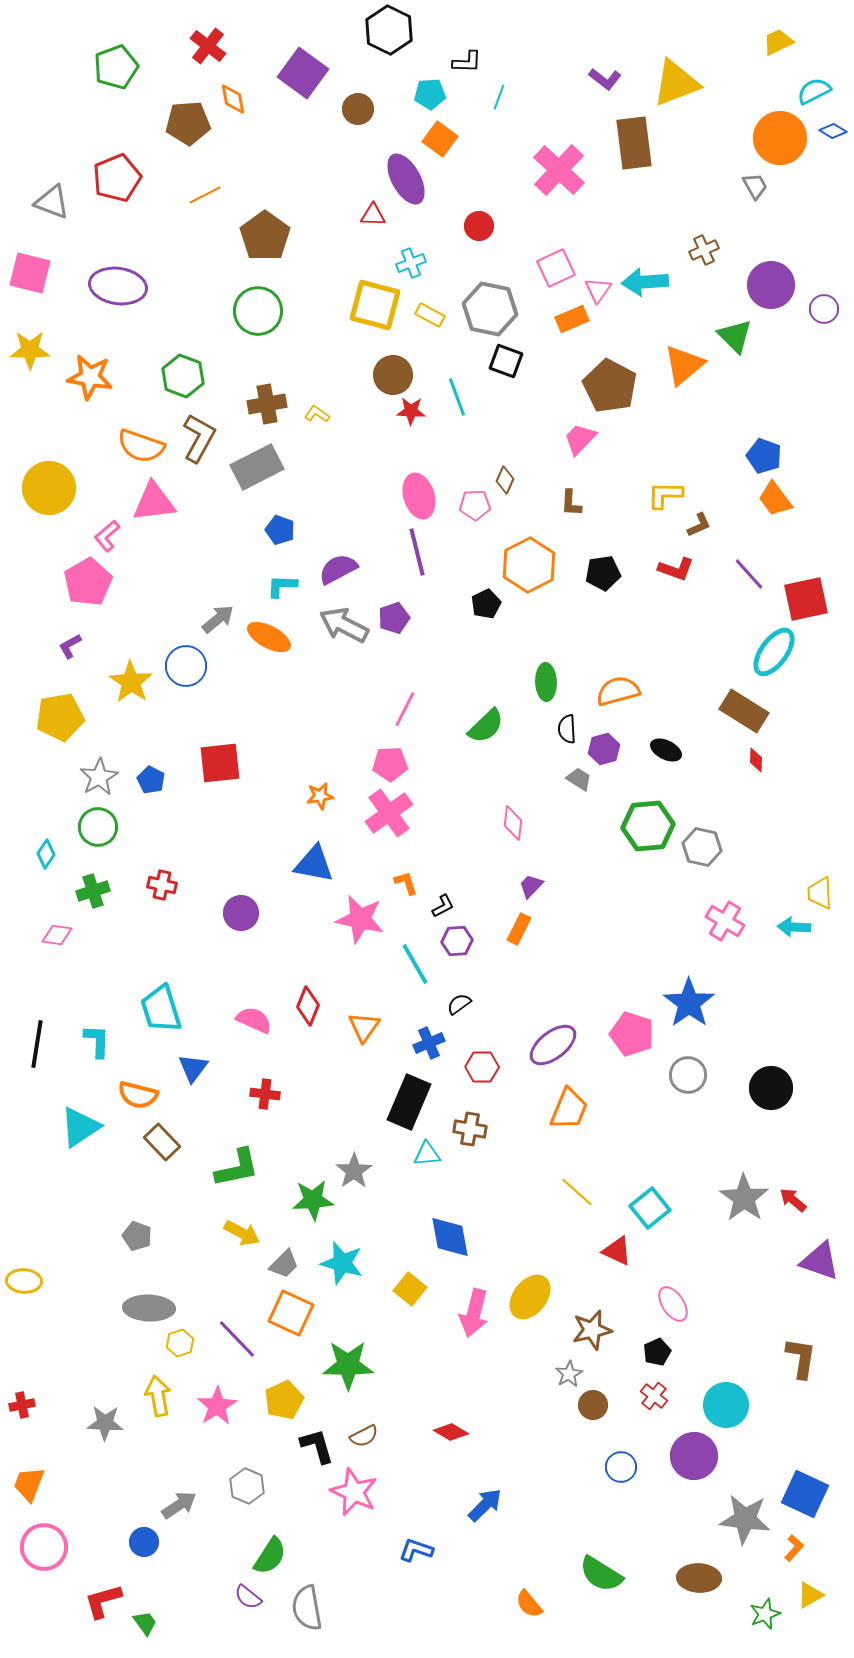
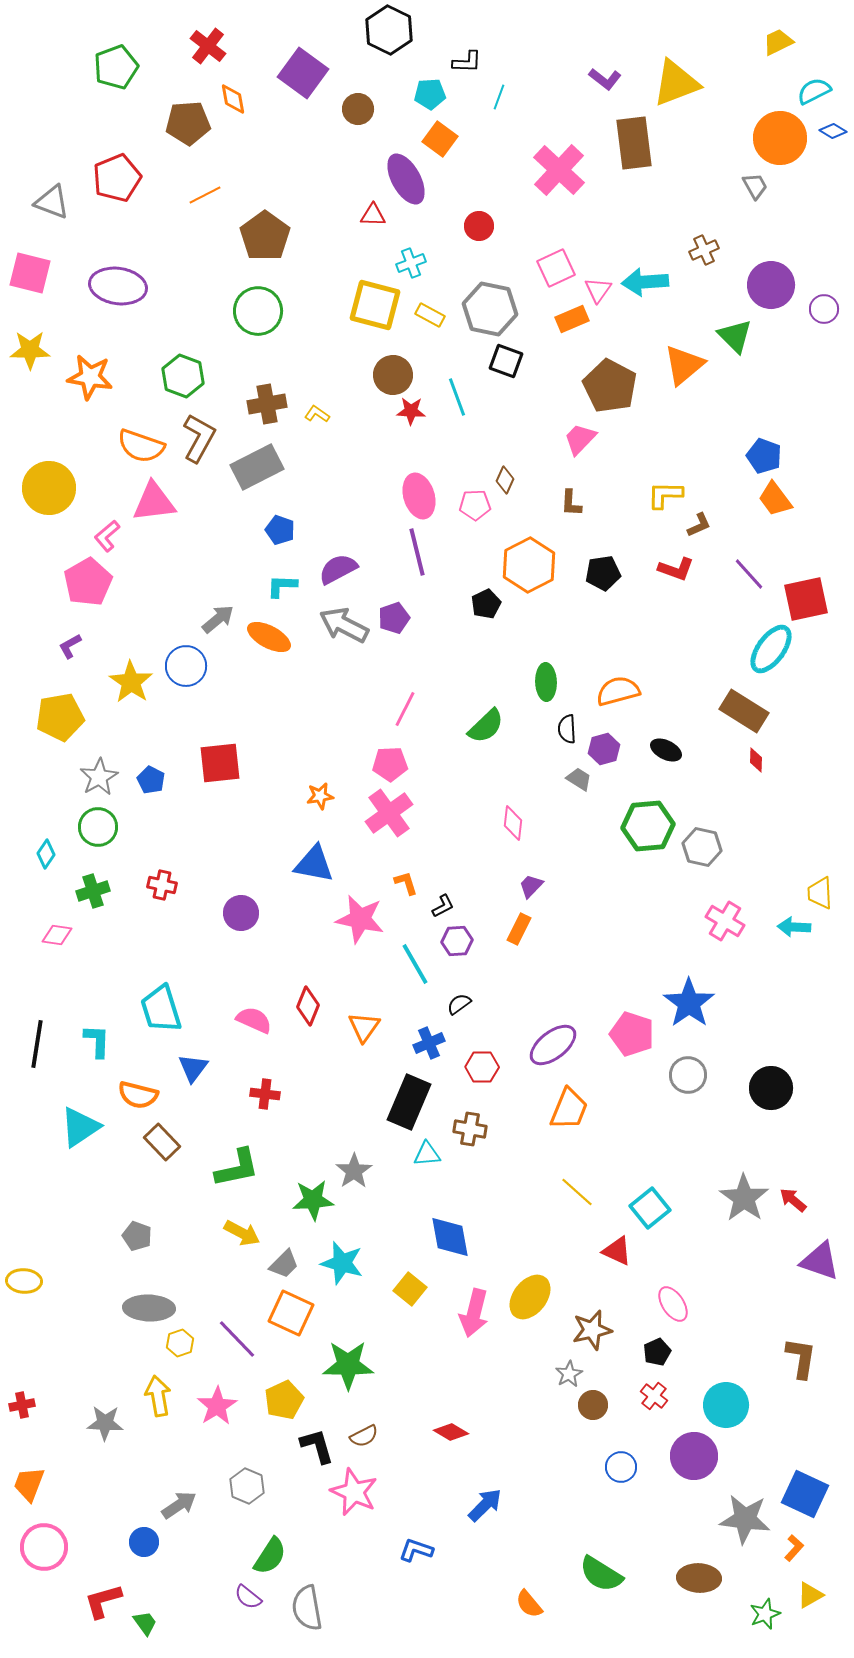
cyan ellipse at (774, 652): moved 3 px left, 3 px up
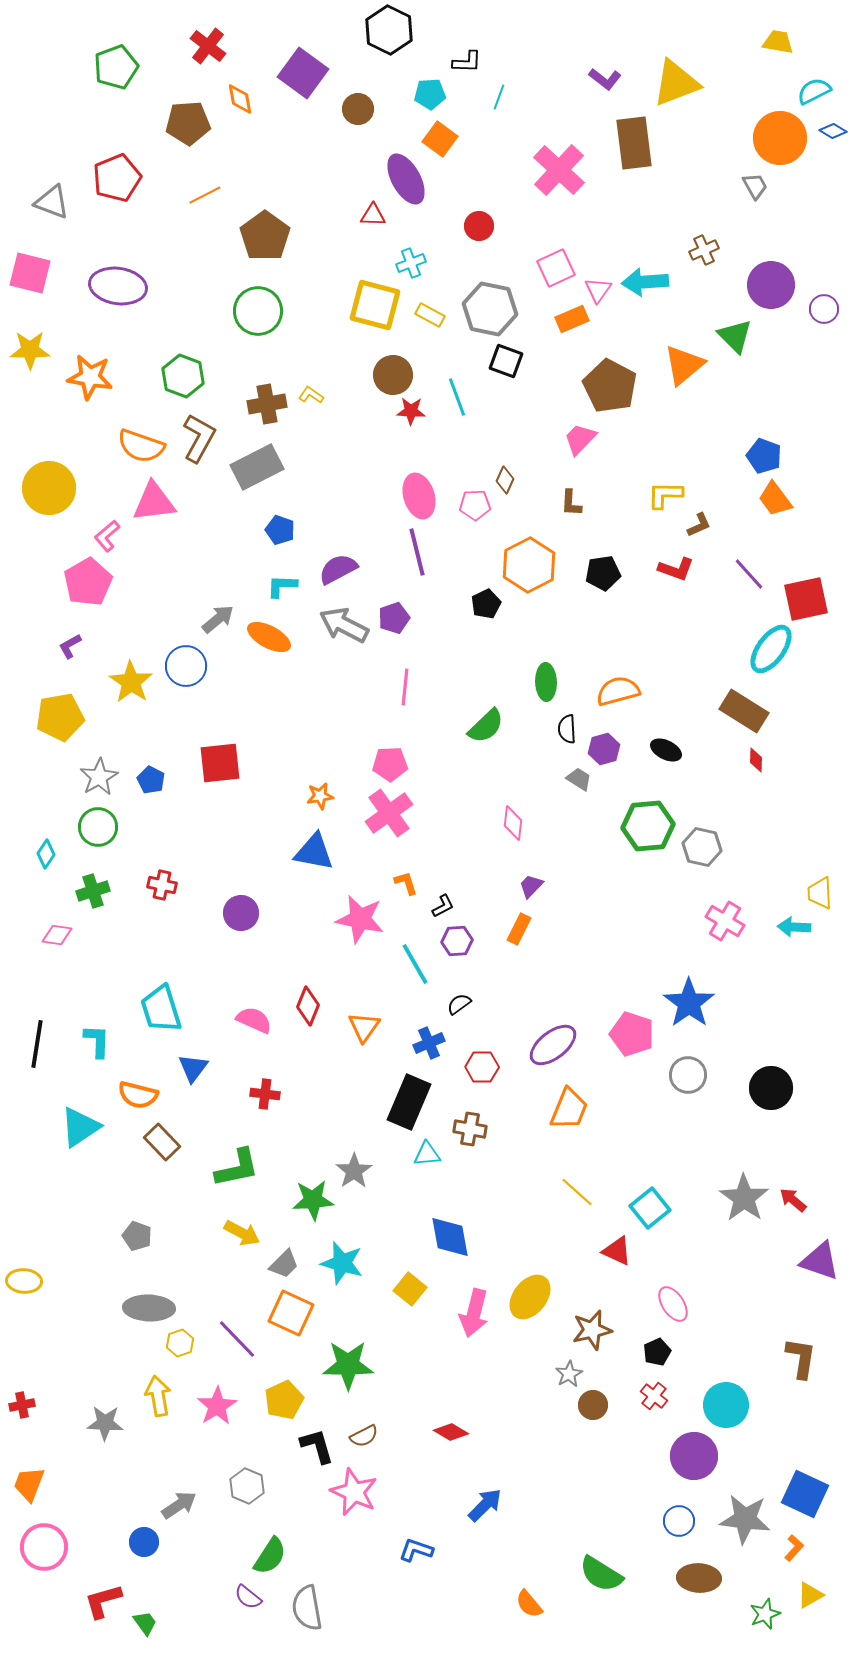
yellow trapezoid at (778, 42): rotated 36 degrees clockwise
orange diamond at (233, 99): moved 7 px right
yellow L-shape at (317, 414): moved 6 px left, 19 px up
pink line at (405, 709): moved 22 px up; rotated 21 degrees counterclockwise
blue triangle at (314, 864): moved 12 px up
blue circle at (621, 1467): moved 58 px right, 54 px down
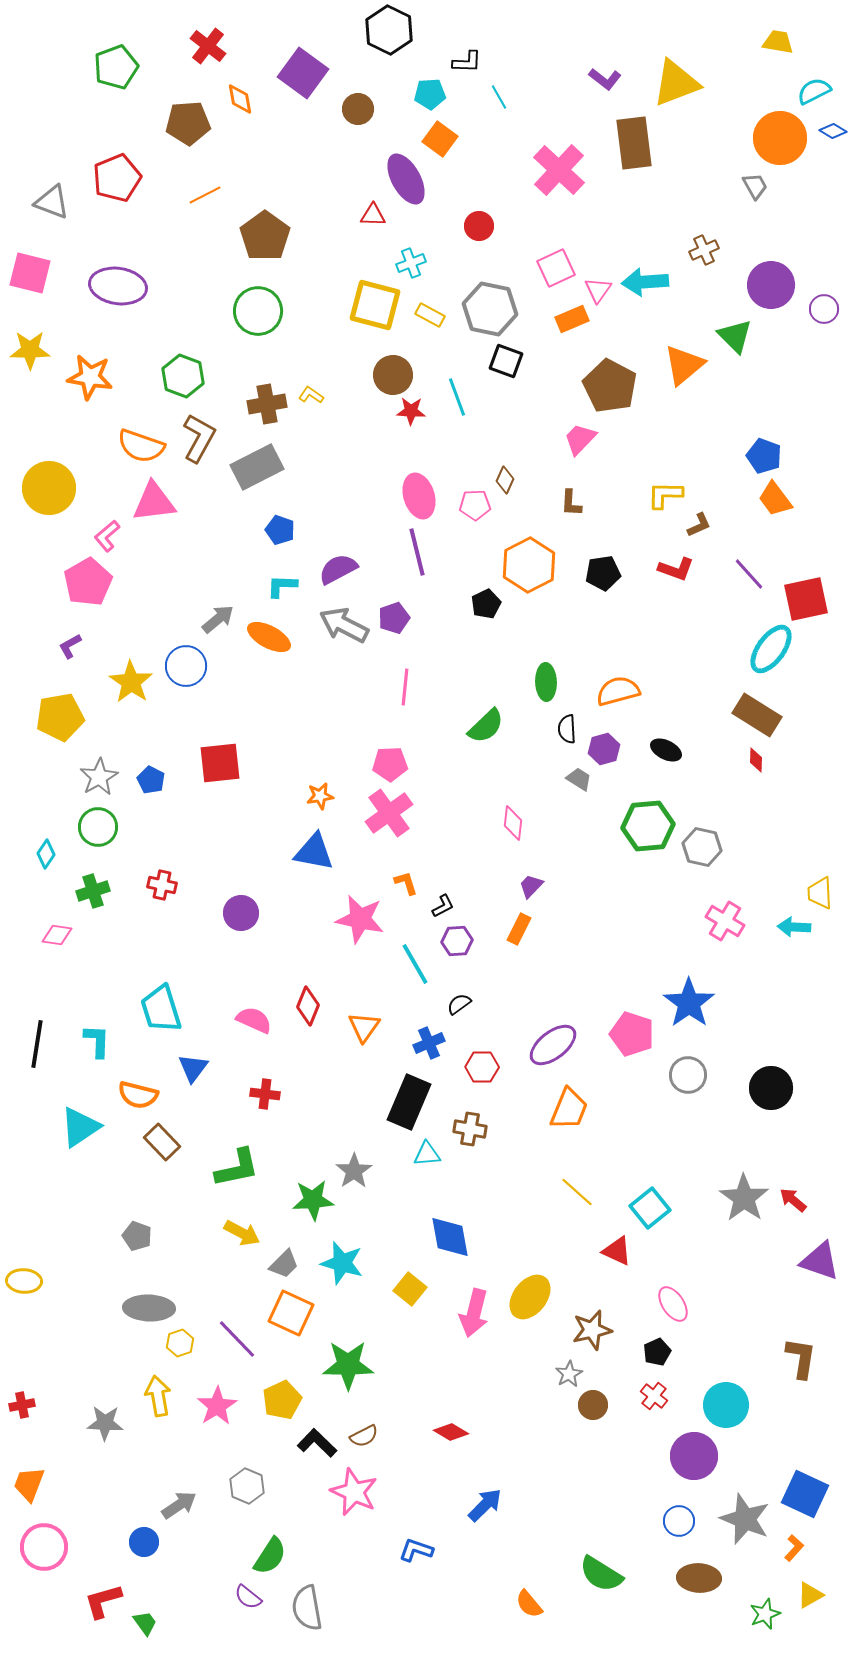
cyan line at (499, 97): rotated 50 degrees counterclockwise
brown rectangle at (744, 711): moved 13 px right, 4 px down
yellow pentagon at (284, 1400): moved 2 px left
black L-shape at (317, 1446): moved 3 px up; rotated 30 degrees counterclockwise
gray star at (745, 1519): rotated 15 degrees clockwise
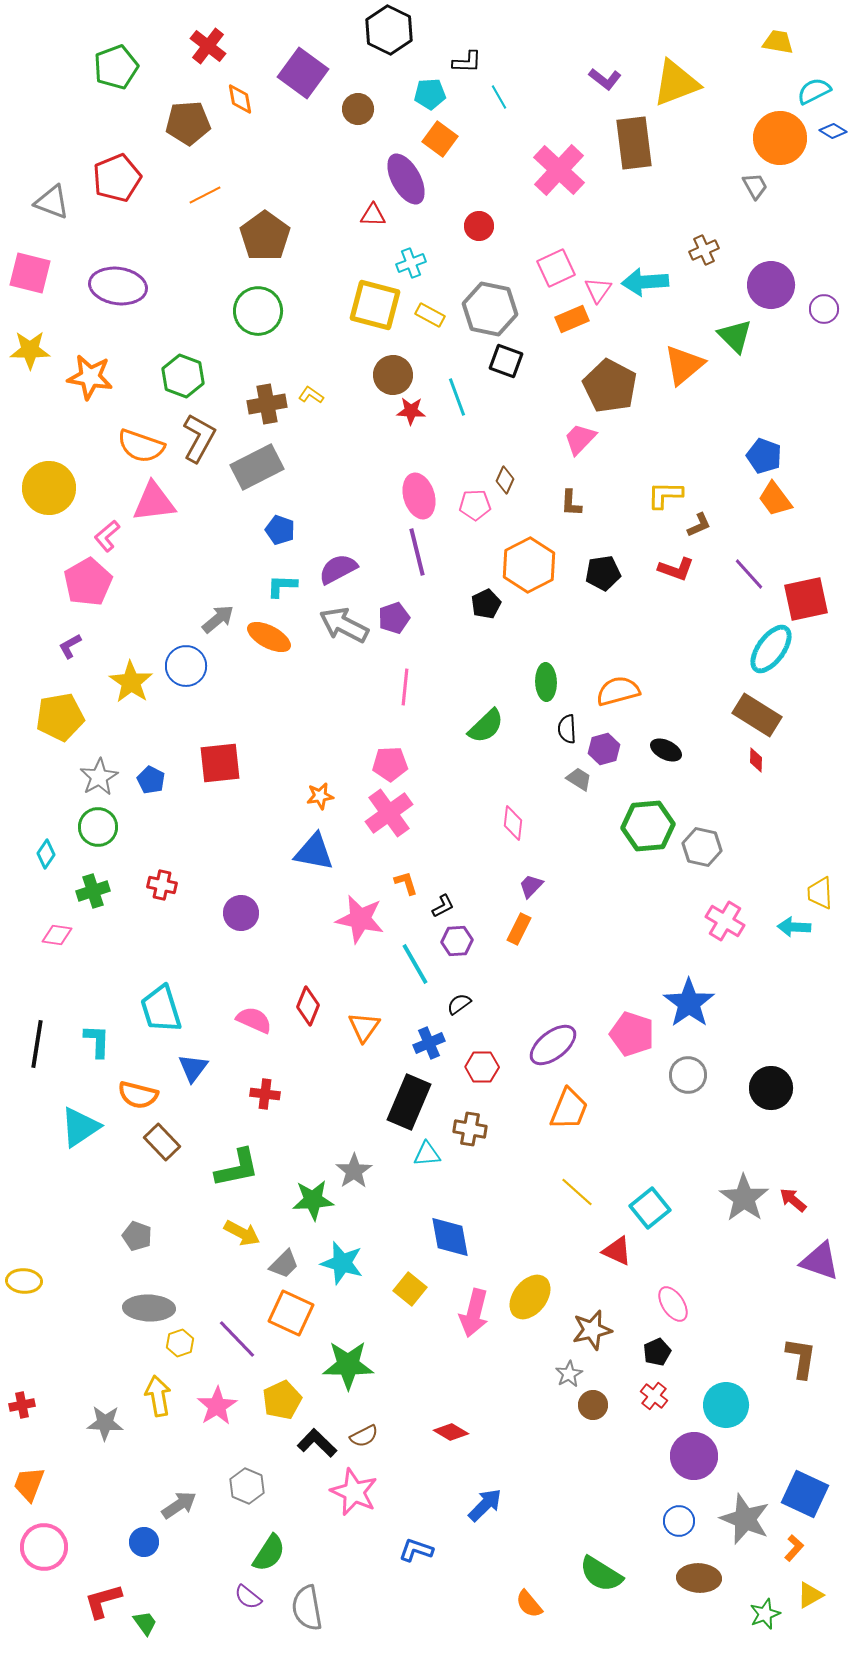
green semicircle at (270, 1556): moved 1 px left, 3 px up
